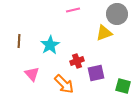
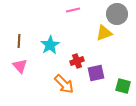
pink triangle: moved 12 px left, 8 px up
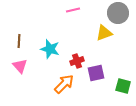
gray circle: moved 1 px right, 1 px up
cyan star: moved 4 px down; rotated 24 degrees counterclockwise
orange arrow: rotated 90 degrees counterclockwise
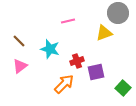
pink line: moved 5 px left, 11 px down
brown line: rotated 48 degrees counterclockwise
pink triangle: rotated 35 degrees clockwise
purple square: moved 1 px up
green square: moved 2 px down; rotated 28 degrees clockwise
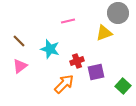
green square: moved 2 px up
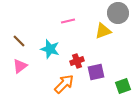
yellow triangle: moved 1 px left, 2 px up
green square: rotated 28 degrees clockwise
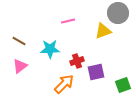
brown line: rotated 16 degrees counterclockwise
cyan star: rotated 18 degrees counterclockwise
green square: moved 1 px up
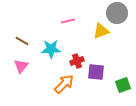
gray circle: moved 1 px left
yellow triangle: moved 2 px left
brown line: moved 3 px right
cyan star: moved 1 px right
pink triangle: moved 1 px right; rotated 14 degrees counterclockwise
purple square: rotated 18 degrees clockwise
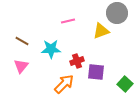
green square: moved 2 px right, 1 px up; rotated 28 degrees counterclockwise
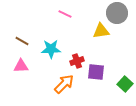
pink line: moved 3 px left, 7 px up; rotated 40 degrees clockwise
yellow triangle: rotated 12 degrees clockwise
pink triangle: rotated 49 degrees clockwise
